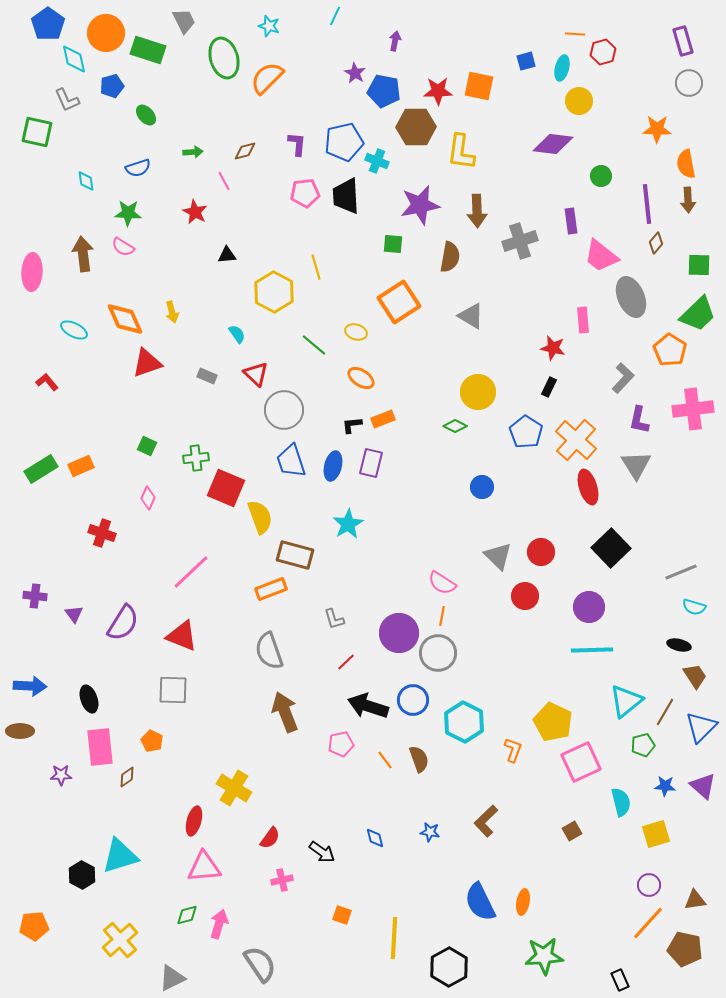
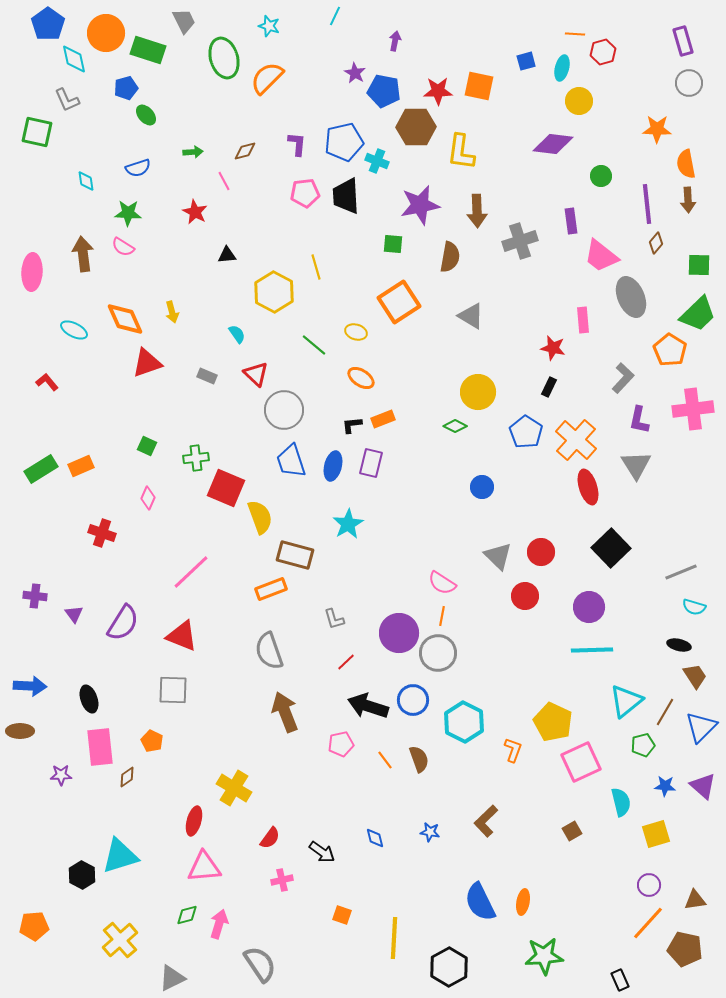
blue pentagon at (112, 86): moved 14 px right, 2 px down
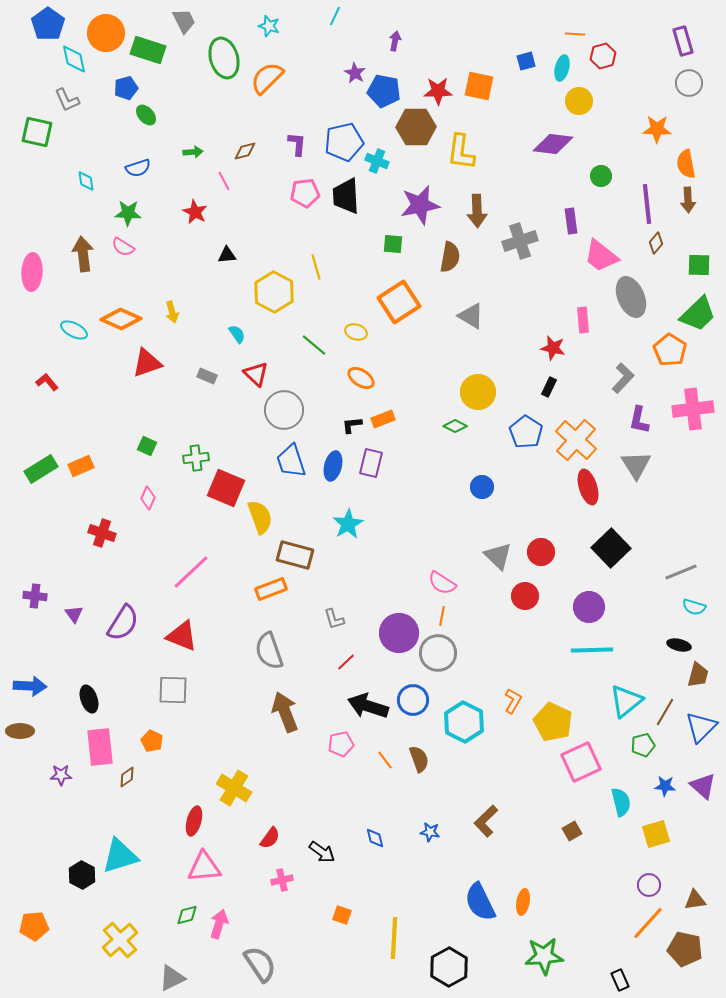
red hexagon at (603, 52): moved 4 px down
orange diamond at (125, 319): moved 4 px left; rotated 42 degrees counterclockwise
brown trapezoid at (695, 676): moved 3 px right, 1 px up; rotated 48 degrees clockwise
orange L-shape at (513, 750): moved 49 px up; rotated 10 degrees clockwise
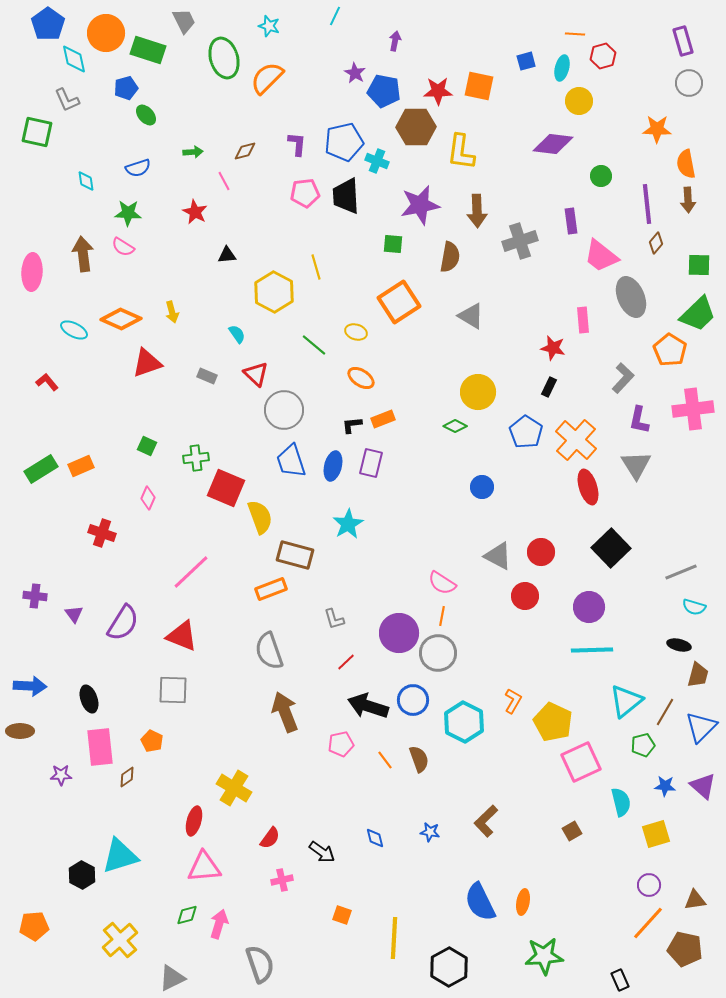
gray triangle at (498, 556): rotated 16 degrees counterclockwise
gray semicircle at (260, 964): rotated 15 degrees clockwise
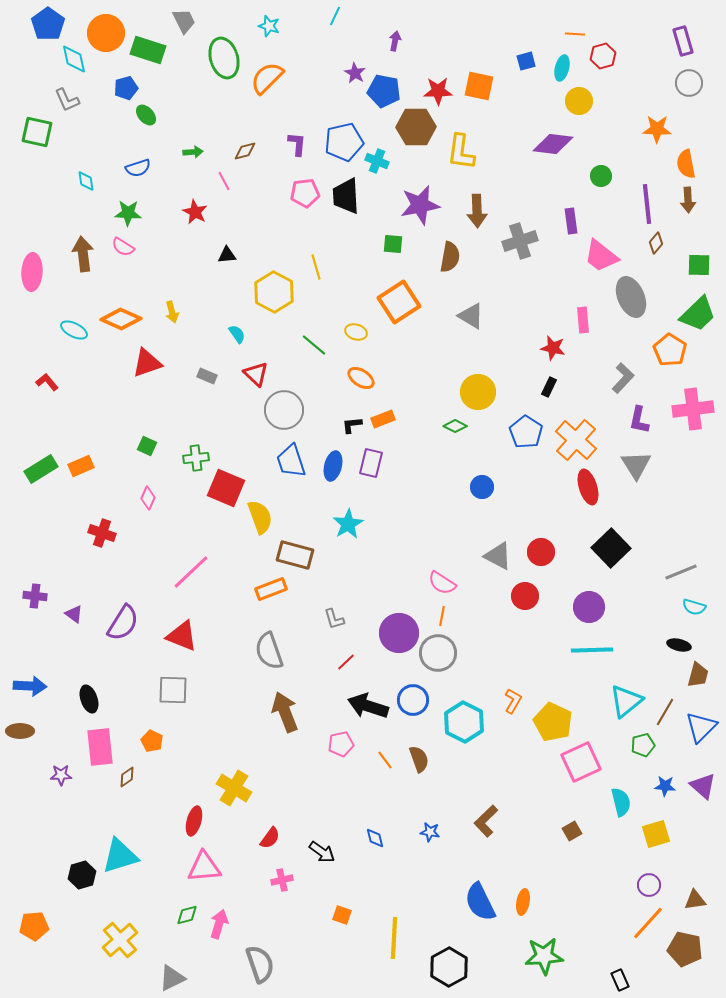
purple triangle at (74, 614): rotated 18 degrees counterclockwise
black hexagon at (82, 875): rotated 16 degrees clockwise
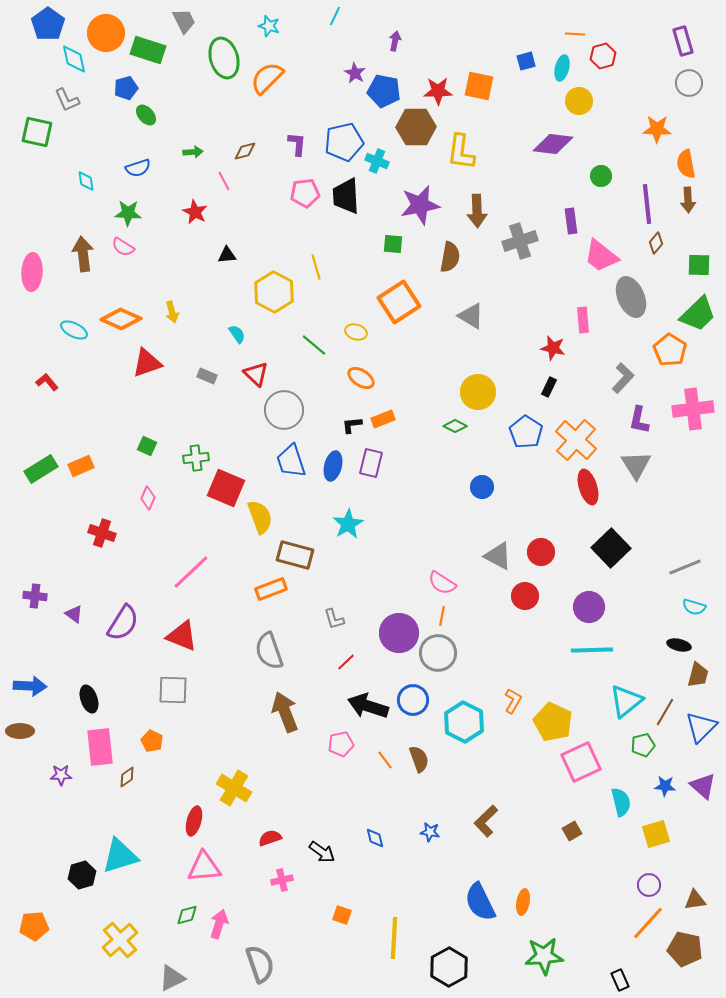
gray line at (681, 572): moved 4 px right, 5 px up
red semicircle at (270, 838): rotated 145 degrees counterclockwise
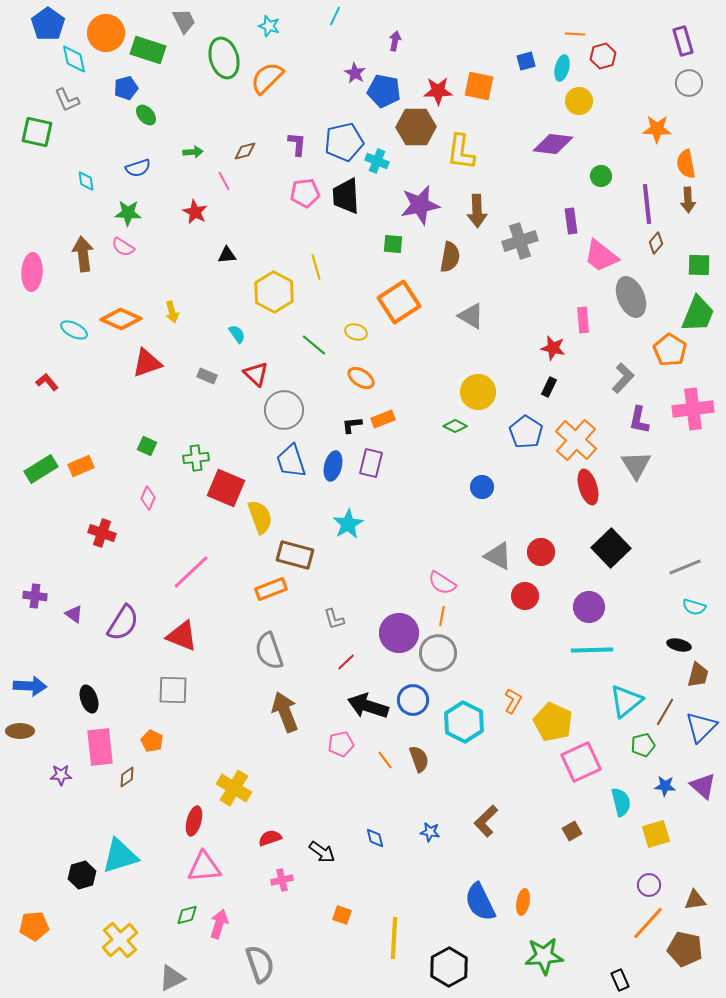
green trapezoid at (698, 314): rotated 24 degrees counterclockwise
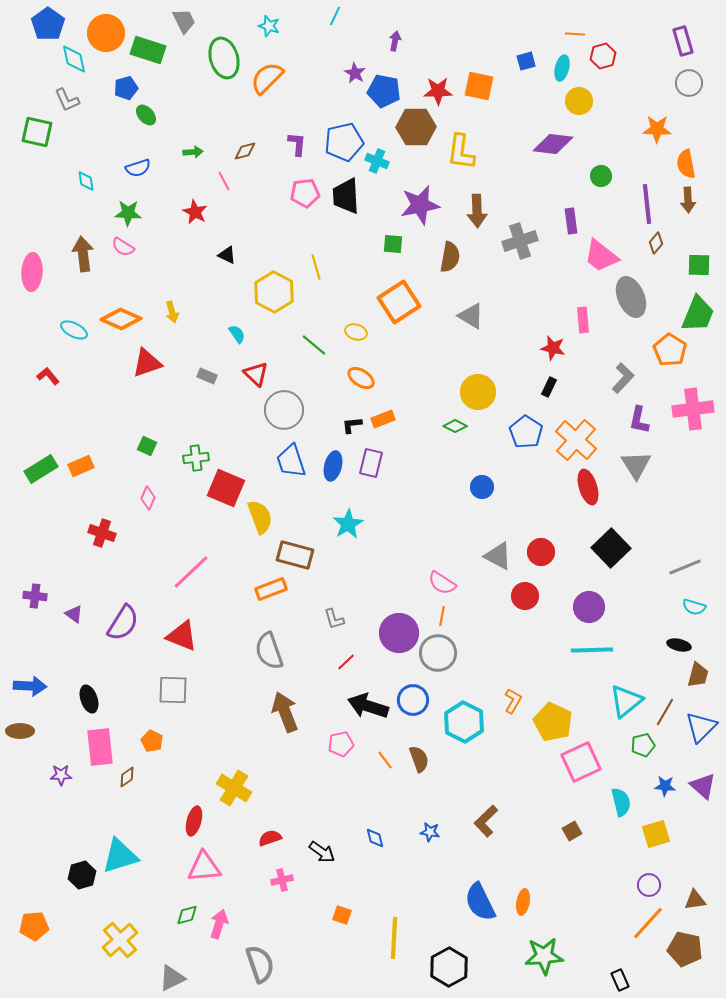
black triangle at (227, 255): rotated 30 degrees clockwise
red L-shape at (47, 382): moved 1 px right, 6 px up
